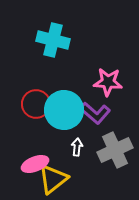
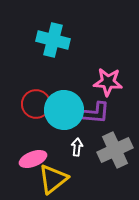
purple L-shape: rotated 36 degrees counterclockwise
pink ellipse: moved 2 px left, 5 px up
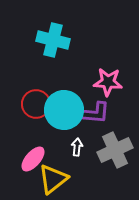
pink ellipse: rotated 28 degrees counterclockwise
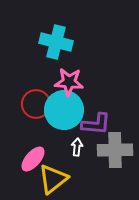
cyan cross: moved 3 px right, 2 px down
pink star: moved 39 px left
purple L-shape: moved 1 px right, 11 px down
gray cross: rotated 24 degrees clockwise
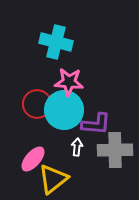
red circle: moved 1 px right
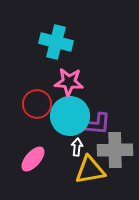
cyan circle: moved 6 px right, 6 px down
yellow triangle: moved 37 px right, 9 px up; rotated 28 degrees clockwise
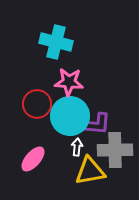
yellow triangle: moved 1 px down
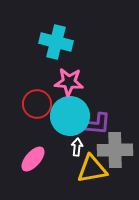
yellow triangle: moved 2 px right, 2 px up
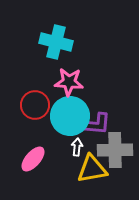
red circle: moved 2 px left, 1 px down
